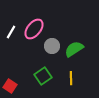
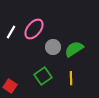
gray circle: moved 1 px right, 1 px down
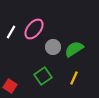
yellow line: moved 3 px right; rotated 24 degrees clockwise
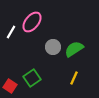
pink ellipse: moved 2 px left, 7 px up
green square: moved 11 px left, 2 px down
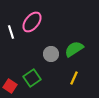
white line: rotated 48 degrees counterclockwise
gray circle: moved 2 px left, 7 px down
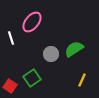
white line: moved 6 px down
yellow line: moved 8 px right, 2 px down
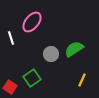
red square: moved 1 px down
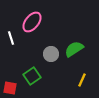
green square: moved 2 px up
red square: moved 1 px down; rotated 24 degrees counterclockwise
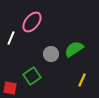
white line: rotated 40 degrees clockwise
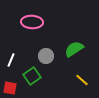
pink ellipse: rotated 55 degrees clockwise
white line: moved 22 px down
gray circle: moved 5 px left, 2 px down
yellow line: rotated 72 degrees counterclockwise
